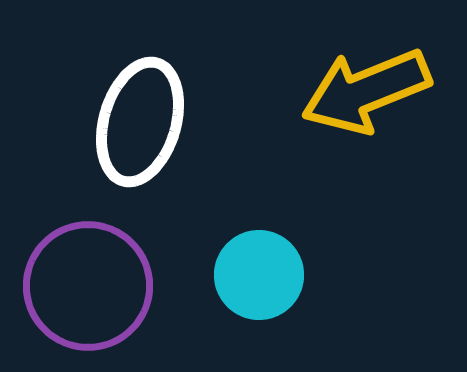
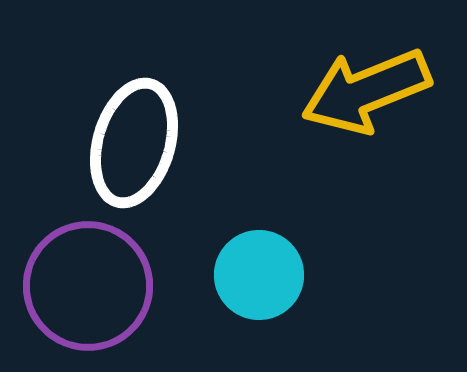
white ellipse: moved 6 px left, 21 px down
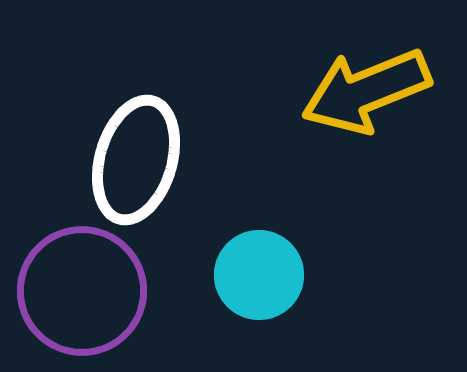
white ellipse: moved 2 px right, 17 px down
purple circle: moved 6 px left, 5 px down
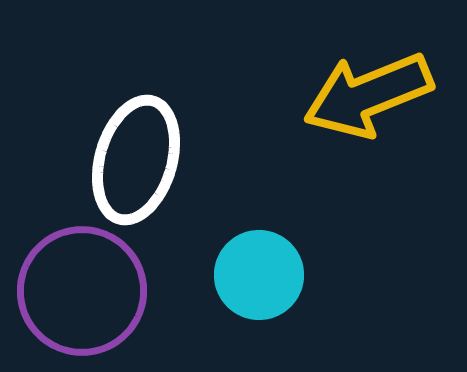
yellow arrow: moved 2 px right, 4 px down
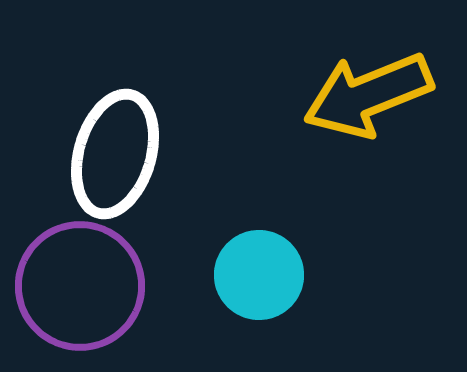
white ellipse: moved 21 px left, 6 px up
purple circle: moved 2 px left, 5 px up
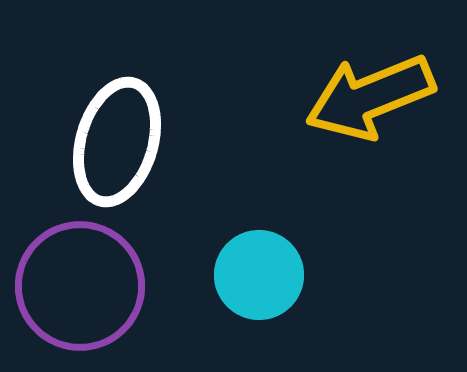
yellow arrow: moved 2 px right, 2 px down
white ellipse: moved 2 px right, 12 px up
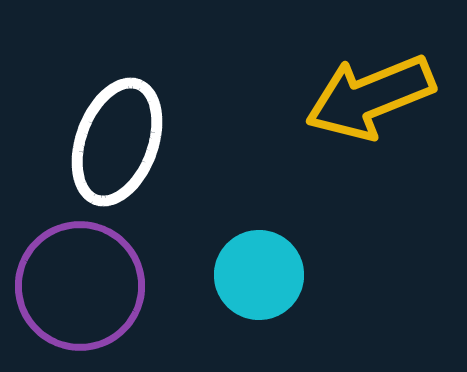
white ellipse: rotated 4 degrees clockwise
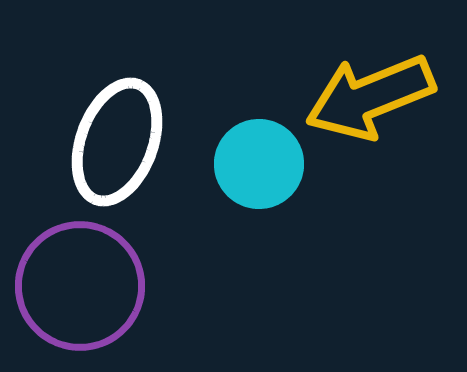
cyan circle: moved 111 px up
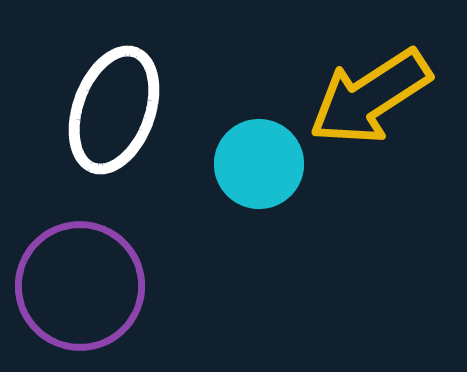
yellow arrow: rotated 11 degrees counterclockwise
white ellipse: moved 3 px left, 32 px up
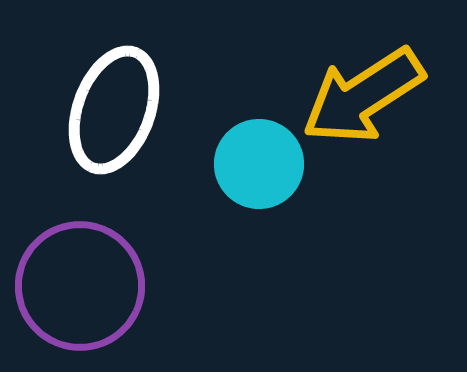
yellow arrow: moved 7 px left, 1 px up
